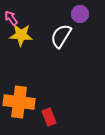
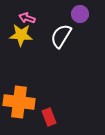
pink arrow: moved 16 px right; rotated 35 degrees counterclockwise
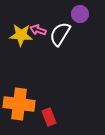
pink arrow: moved 11 px right, 12 px down
white semicircle: moved 1 px left, 2 px up
orange cross: moved 2 px down
